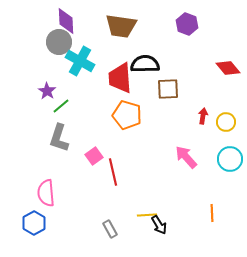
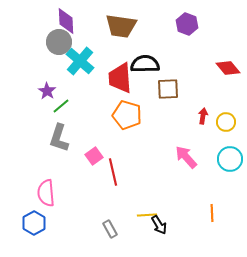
cyan cross: rotated 12 degrees clockwise
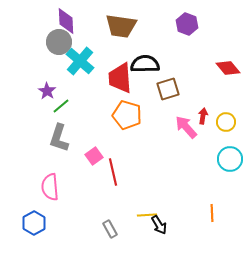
brown square: rotated 15 degrees counterclockwise
pink arrow: moved 30 px up
pink semicircle: moved 4 px right, 6 px up
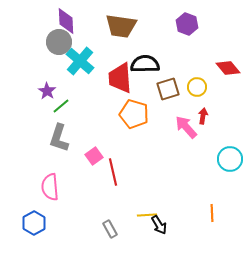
orange pentagon: moved 7 px right, 1 px up
yellow circle: moved 29 px left, 35 px up
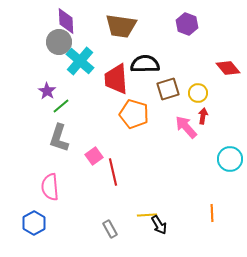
red trapezoid: moved 4 px left, 1 px down
yellow circle: moved 1 px right, 6 px down
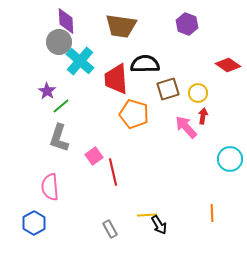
red diamond: moved 3 px up; rotated 15 degrees counterclockwise
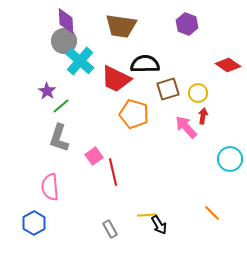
gray circle: moved 5 px right, 1 px up
red trapezoid: rotated 60 degrees counterclockwise
orange line: rotated 42 degrees counterclockwise
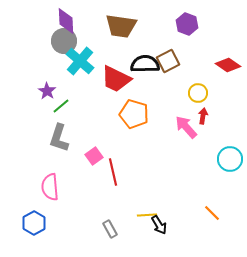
brown square: moved 28 px up; rotated 10 degrees counterclockwise
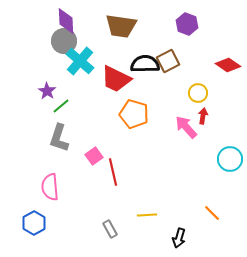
black arrow: moved 20 px right, 13 px down; rotated 48 degrees clockwise
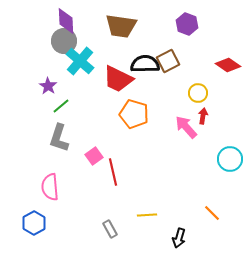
red trapezoid: moved 2 px right
purple star: moved 1 px right, 5 px up
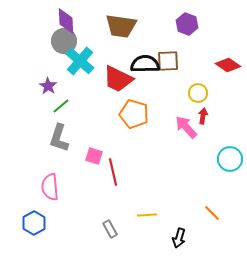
brown square: rotated 25 degrees clockwise
pink square: rotated 36 degrees counterclockwise
